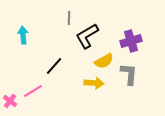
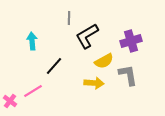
cyan arrow: moved 9 px right, 6 px down
gray L-shape: moved 1 px left, 1 px down; rotated 15 degrees counterclockwise
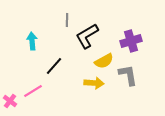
gray line: moved 2 px left, 2 px down
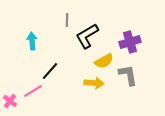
purple cross: moved 1 px left, 1 px down
black line: moved 4 px left, 5 px down
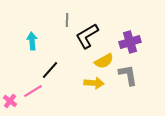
black line: moved 1 px up
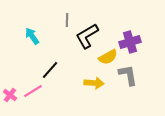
cyan arrow: moved 5 px up; rotated 30 degrees counterclockwise
yellow semicircle: moved 4 px right, 4 px up
pink cross: moved 6 px up
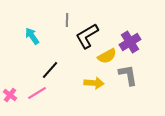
purple cross: rotated 15 degrees counterclockwise
yellow semicircle: moved 1 px left, 1 px up
pink line: moved 4 px right, 2 px down
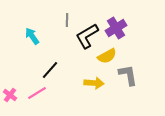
purple cross: moved 14 px left, 14 px up
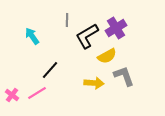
gray L-shape: moved 4 px left, 1 px down; rotated 10 degrees counterclockwise
pink cross: moved 2 px right
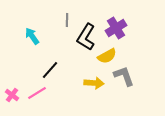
black L-shape: moved 1 px left, 1 px down; rotated 28 degrees counterclockwise
